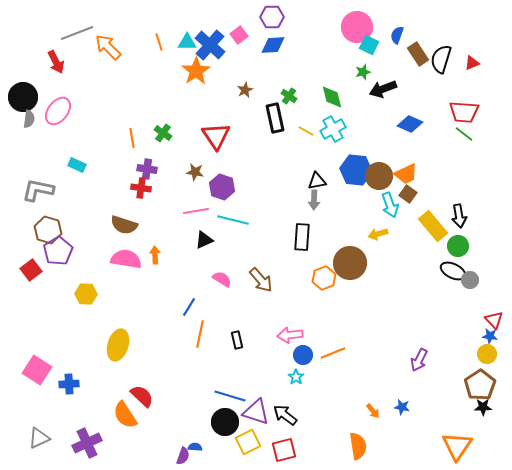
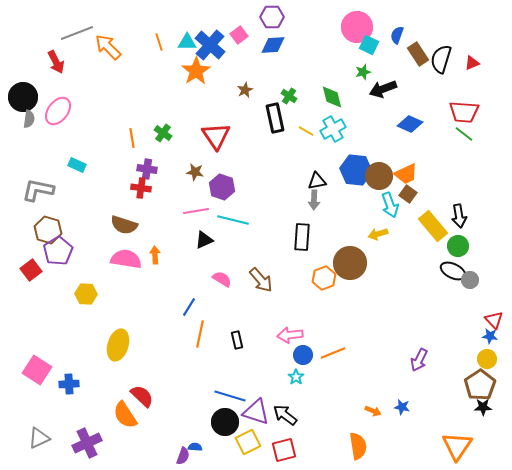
yellow circle at (487, 354): moved 5 px down
orange arrow at (373, 411): rotated 28 degrees counterclockwise
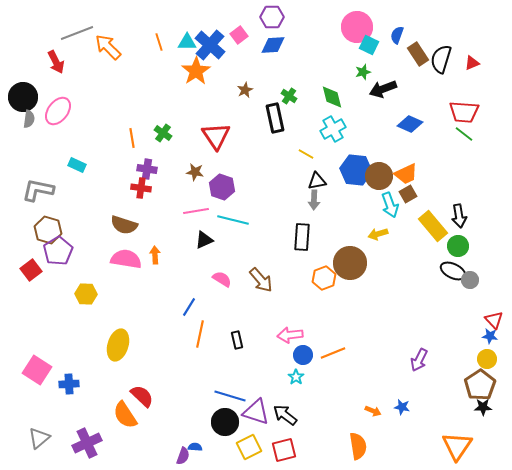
yellow line at (306, 131): moved 23 px down
brown square at (408, 194): rotated 24 degrees clockwise
gray triangle at (39, 438): rotated 15 degrees counterclockwise
yellow square at (248, 442): moved 1 px right, 5 px down
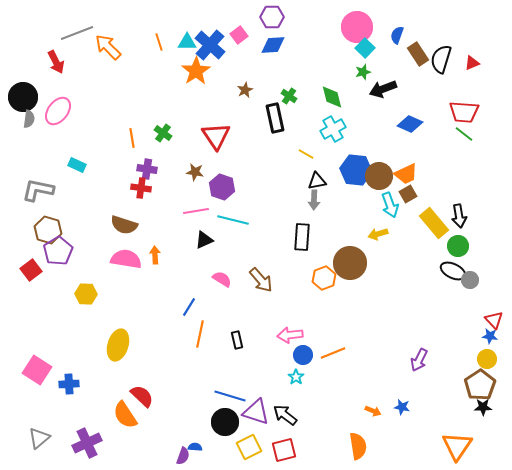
cyan square at (369, 45): moved 4 px left, 3 px down; rotated 18 degrees clockwise
yellow rectangle at (433, 226): moved 1 px right, 3 px up
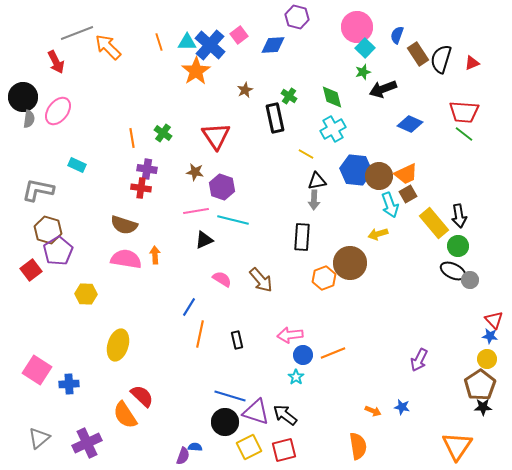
purple hexagon at (272, 17): moved 25 px right; rotated 15 degrees clockwise
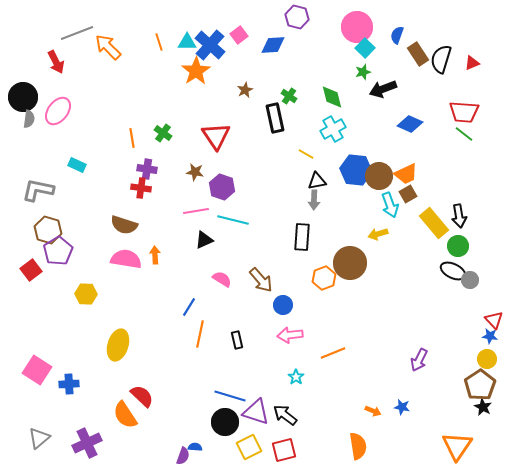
blue circle at (303, 355): moved 20 px left, 50 px up
black star at (483, 407): rotated 30 degrees clockwise
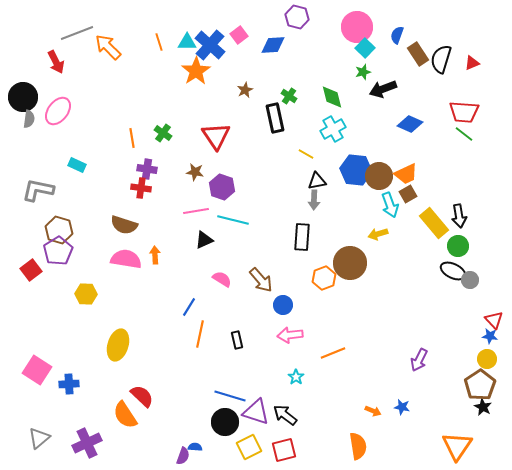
brown hexagon at (48, 230): moved 11 px right
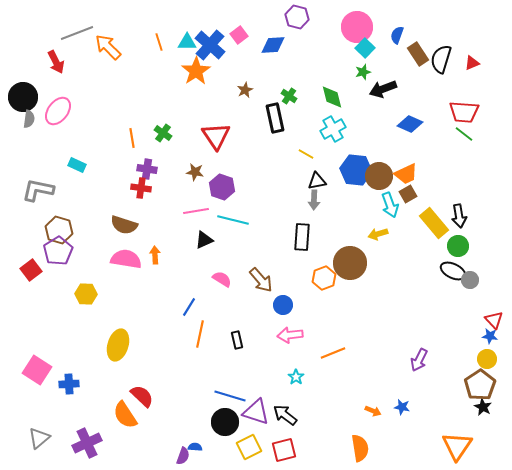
orange semicircle at (358, 446): moved 2 px right, 2 px down
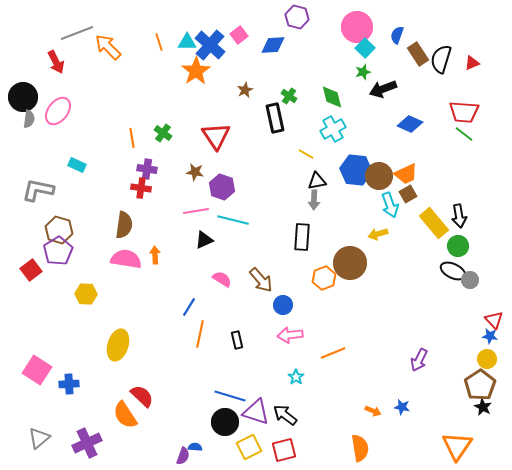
brown semicircle at (124, 225): rotated 100 degrees counterclockwise
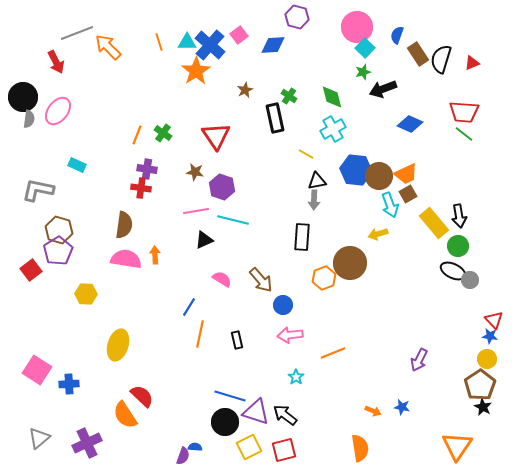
orange line at (132, 138): moved 5 px right, 3 px up; rotated 30 degrees clockwise
